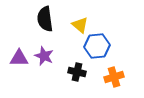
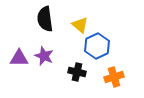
blue hexagon: rotated 20 degrees counterclockwise
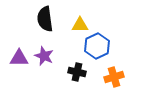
yellow triangle: rotated 42 degrees counterclockwise
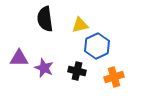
yellow triangle: rotated 12 degrees counterclockwise
purple star: moved 12 px down
black cross: moved 1 px up
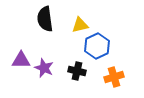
purple triangle: moved 2 px right, 2 px down
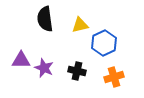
blue hexagon: moved 7 px right, 3 px up
